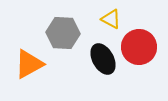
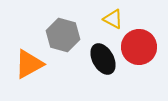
yellow triangle: moved 2 px right
gray hexagon: moved 2 px down; rotated 12 degrees clockwise
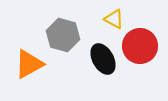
yellow triangle: moved 1 px right
red circle: moved 1 px right, 1 px up
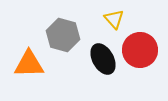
yellow triangle: rotated 20 degrees clockwise
red circle: moved 4 px down
orange triangle: rotated 28 degrees clockwise
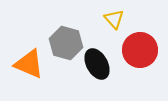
gray hexagon: moved 3 px right, 8 px down
black ellipse: moved 6 px left, 5 px down
orange triangle: rotated 24 degrees clockwise
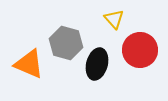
black ellipse: rotated 44 degrees clockwise
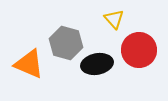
red circle: moved 1 px left
black ellipse: rotated 64 degrees clockwise
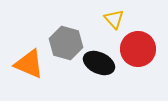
red circle: moved 1 px left, 1 px up
black ellipse: moved 2 px right, 1 px up; rotated 36 degrees clockwise
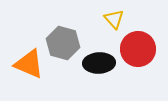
gray hexagon: moved 3 px left
black ellipse: rotated 28 degrees counterclockwise
